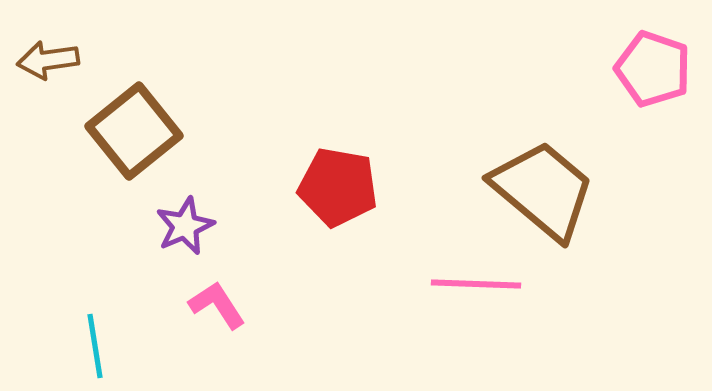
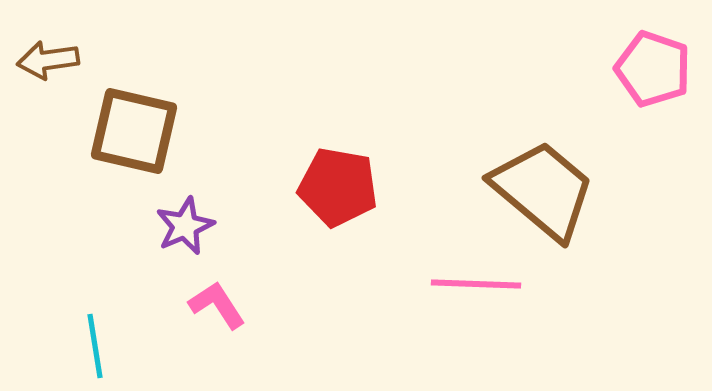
brown square: rotated 38 degrees counterclockwise
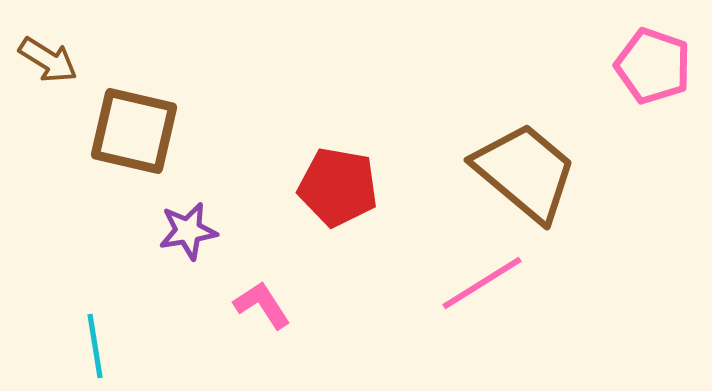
brown arrow: rotated 140 degrees counterclockwise
pink pentagon: moved 3 px up
brown trapezoid: moved 18 px left, 18 px up
purple star: moved 3 px right, 5 px down; rotated 14 degrees clockwise
pink line: moved 6 px right, 1 px up; rotated 34 degrees counterclockwise
pink L-shape: moved 45 px right
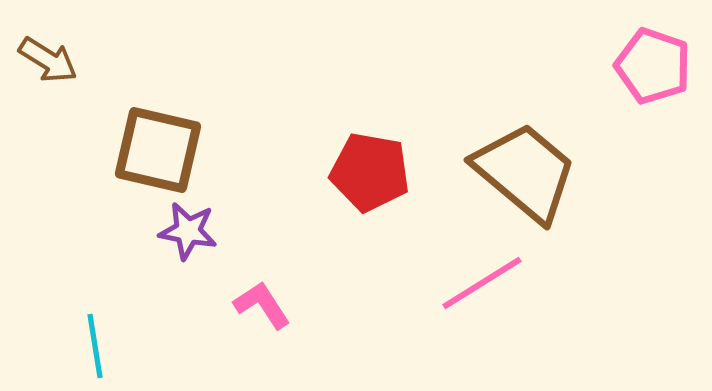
brown square: moved 24 px right, 19 px down
red pentagon: moved 32 px right, 15 px up
purple star: rotated 20 degrees clockwise
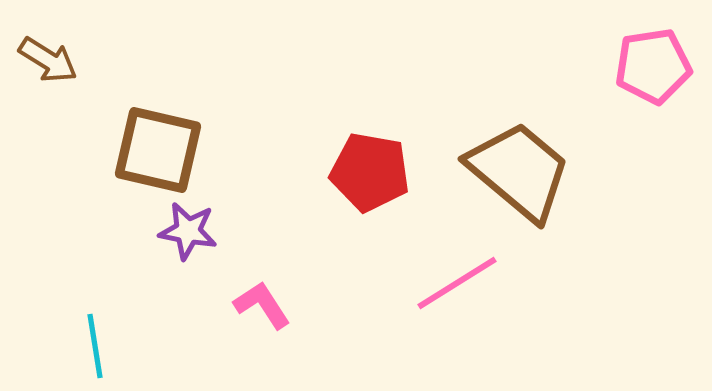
pink pentagon: rotated 28 degrees counterclockwise
brown trapezoid: moved 6 px left, 1 px up
pink line: moved 25 px left
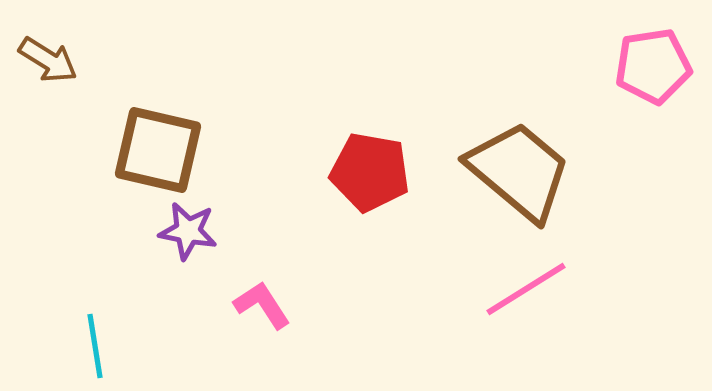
pink line: moved 69 px right, 6 px down
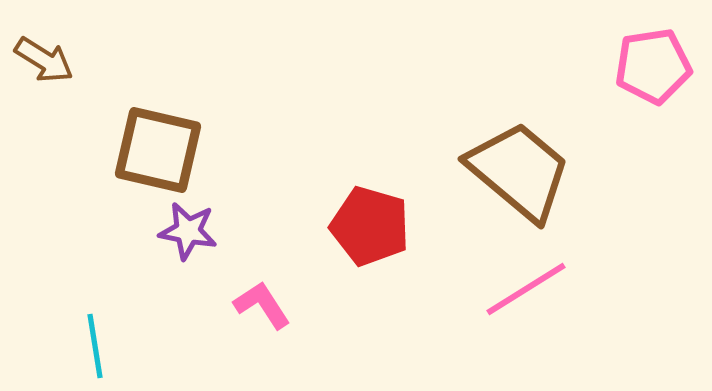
brown arrow: moved 4 px left
red pentagon: moved 54 px down; rotated 6 degrees clockwise
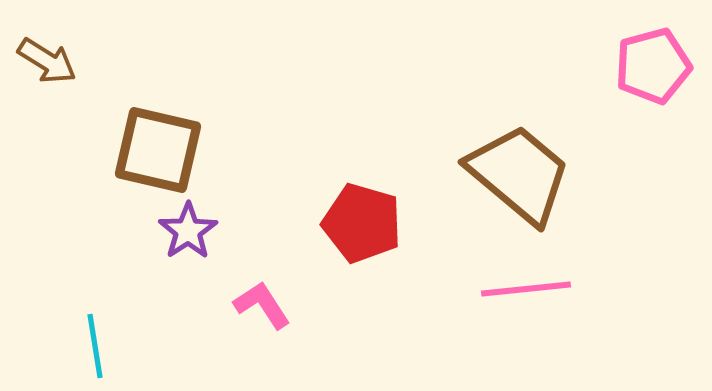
brown arrow: moved 3 px right, 1 px down
pink pentagon: rotated 6 degrees counterclockwise
brown trapezoid: moved 3 px down
red pentagon: moved 8 px left, 3 px up
purple star: rotated 28 degrees clockwise
pink line: rotated 26 degrees clockwise
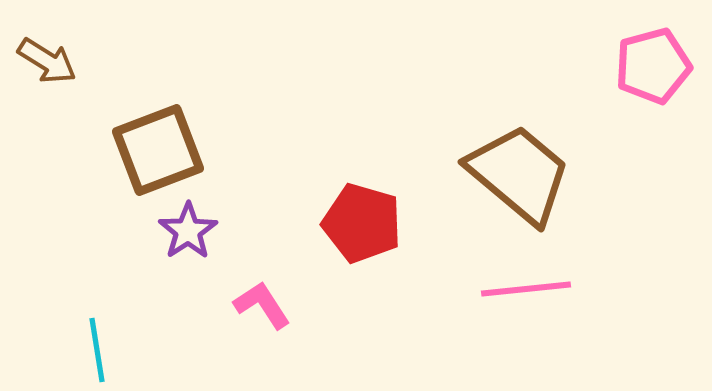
brown square: rotated 34 degrees counterclockwise
cyan line: moved 2 px right, 4 px down
